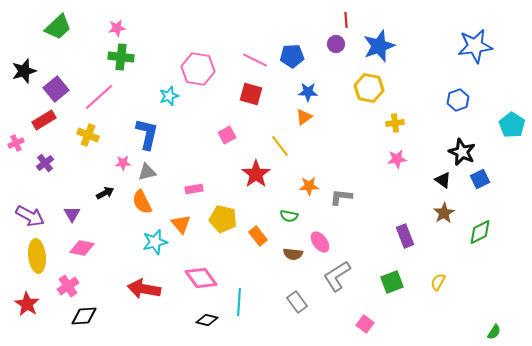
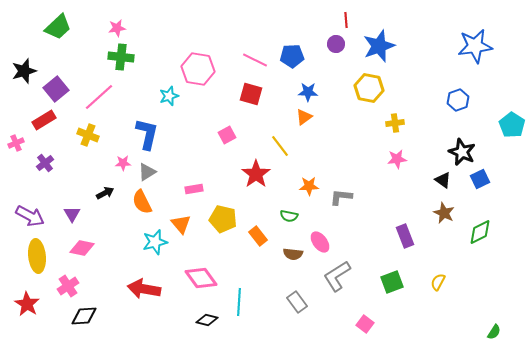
gray triangle at (147, 172): rotated 18 degrees counterclockwise
brown star at (444, 213): rotated 15 degrees counterclockwise
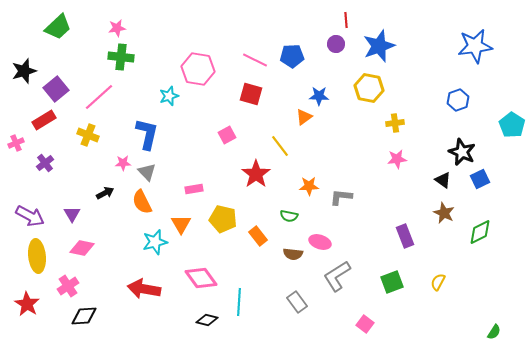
blue star at (308, 92): moved 11 px right, 4 px down
gray triangle at (147, 172): rotated 42 degrees counterclockwise
orange triangle at (181, 224): rotated 10 degrees clockwise
pink ellipse at (320, 242): rotated 35 degrees counterclockwise
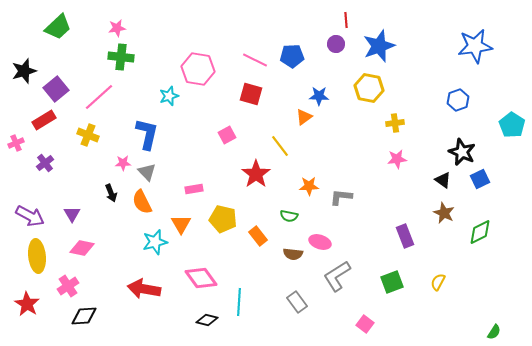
black arrow at (105, 193): moved 6 px right; rotated 96 degrees clockwise
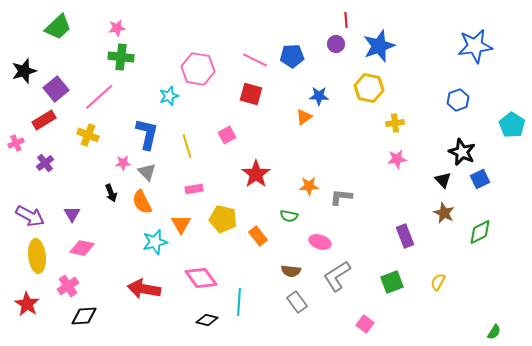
yellow line at (280, 146): moved 93 px left; rotated 20 degrees clockwise
black triangle at (443, 180): rotated 12 degrees clockwise
brown semicircle at (293, 254): moved 2 px left, 17 px down
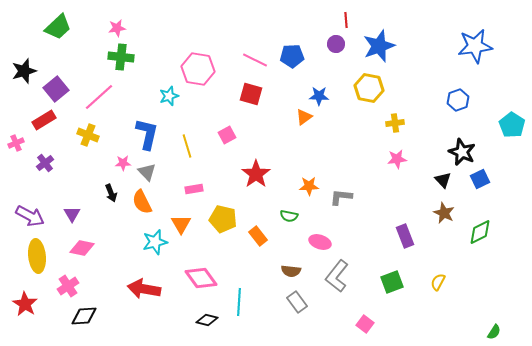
gray L-shape at (337, 276): rotated 20 degrees counterclockwise
red star at (27, 304): moved 2 px left
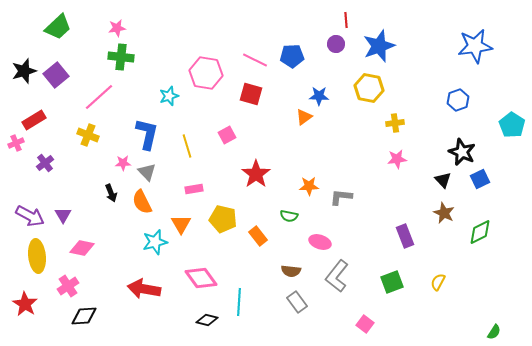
pink hexagon at (198, 69): moved 8 px right, 4 px down
purple square at (56, 89): moved 14 px up
red rectangle at (44, 120): moved 10 px left
purple triangle at (72, 214): moved 9 px left, 1 px down
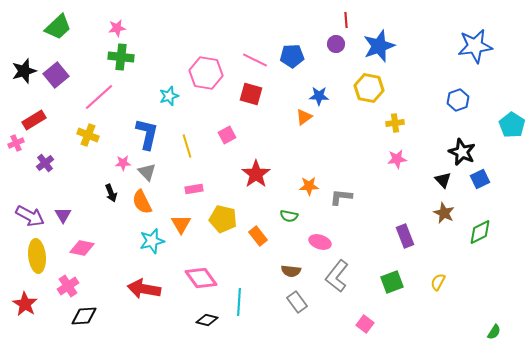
cyan star at (155, 242): moved 3 px left, 1 px up
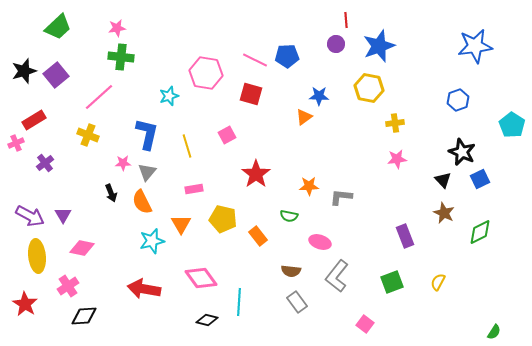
blue pentagon at (292, 56): moved 5 px left
gray triangle at (147, 172): rotated 24 degrees clockwise
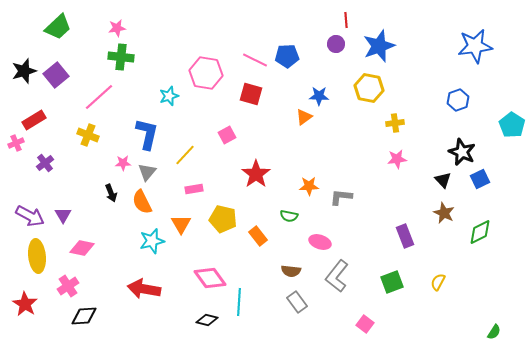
yellow line at (187, 146): moved 2 px left, 9 px down; rotated 60 degrees clockwise
pink diamond at (201, 278): moved 9 px right
